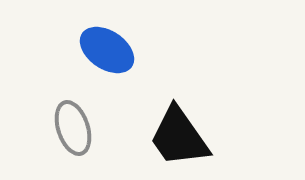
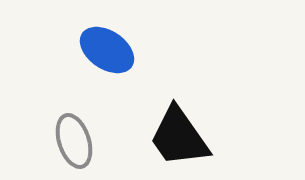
gray ellipse: moved 1 px right, 13 px down
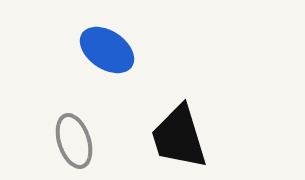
black trapezoid: rotated 18 degrees clockwise
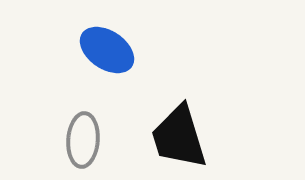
gray ellipse: moved 9 px right, 1 px up; rotated 22 degrees clockwise
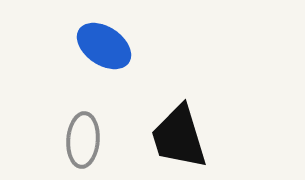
blue ellipse: moved 3 px left, 4 px up
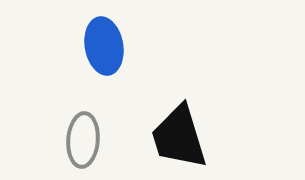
blue ellipse: rotated 46 degrees clockwise
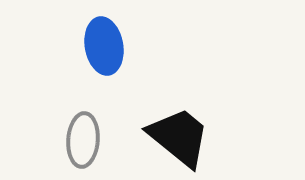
black trapezoid: rotated 146 degrees clockwise
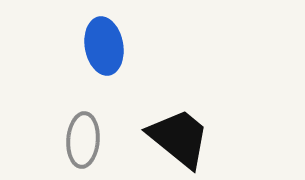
black trapezoid: moved 1 px down
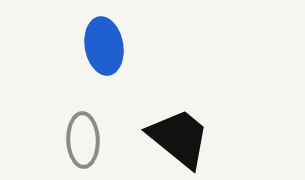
gray ellipse: rotated 6 degrees counterclockwise
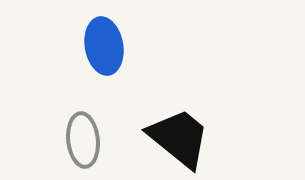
gray ellipse: rotated 4 degrees counterclockwise
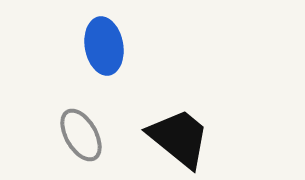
gray ellipse: moved 2 px left, 5 px up; rotated 24 degrees counterclockwise
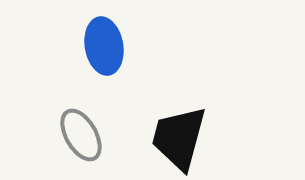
black trapezoid: rotated 114 degrees counterclockwise
